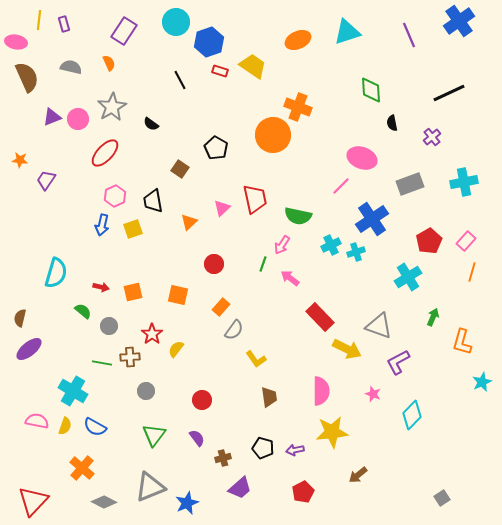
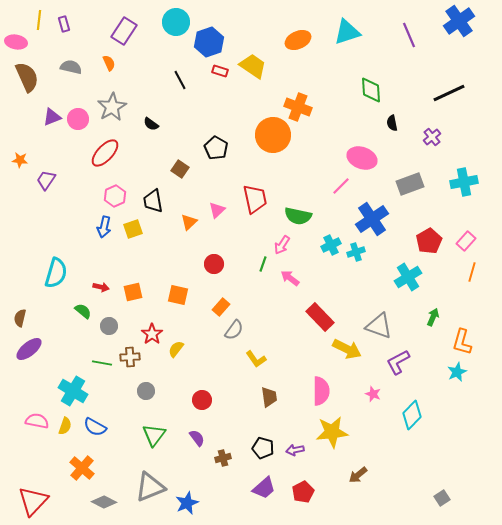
pink triangle at (222, 208): moved 5 px left, 2 px down
blue arrow at (102, 225): moved 2 px right, 2 px down
cyan star at (482, 382): moved 25 px left, 10 px up
purple trapezoid at (240, 488): moved 24 px right
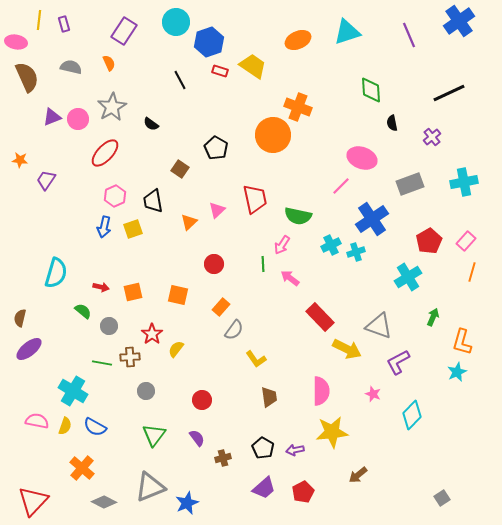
green line at (263, 264): rotated 21 degrees counterclockwise
black pentagon at (263, 448): rotated 15 degrees clockwise
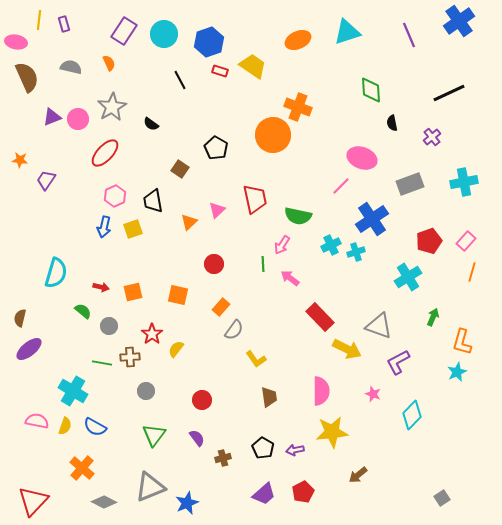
cyan circle at (176, 22): moved 12 px left, 12 px down
red pentagon at (429, 241): rotated 10 degrees clockwise
purple trapezoid at (264, 488): moved 6 px down
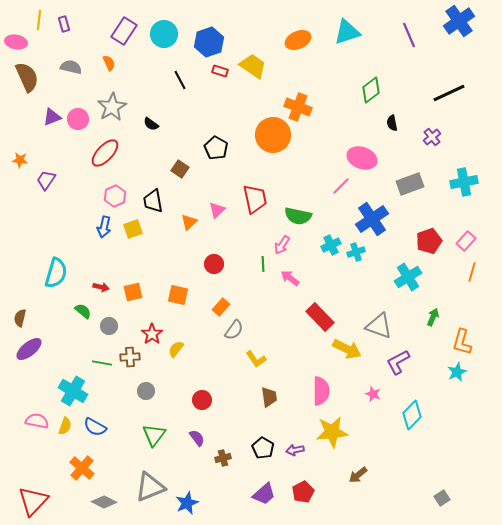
green diamond at (371, 90): rotated 56 degrees clockwise
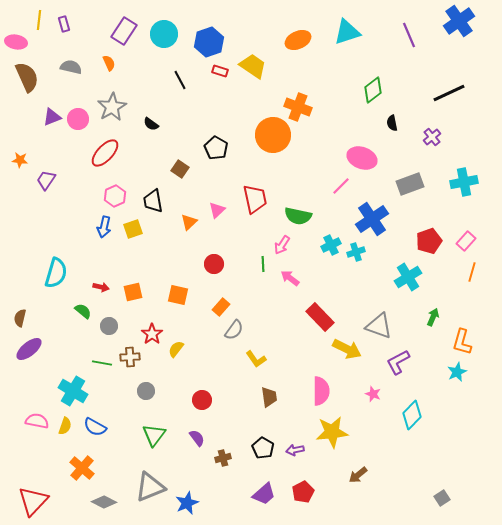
green diamond at (371, 90): moved 2 px right
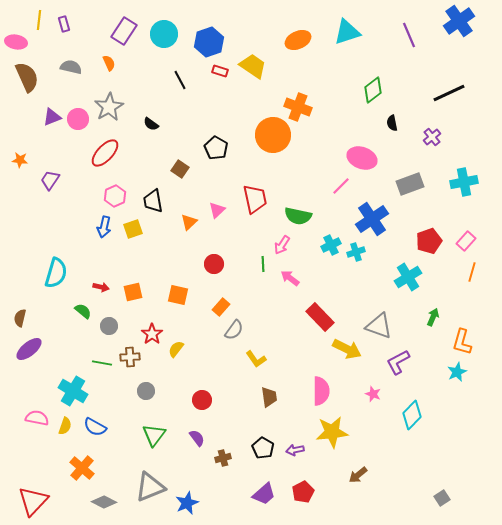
gray star at (112, 107): moved 3 px left
purple trapezoid at (46, 180): moved 4 px right
pink semicircle at (37, 421): moved 3 px up
